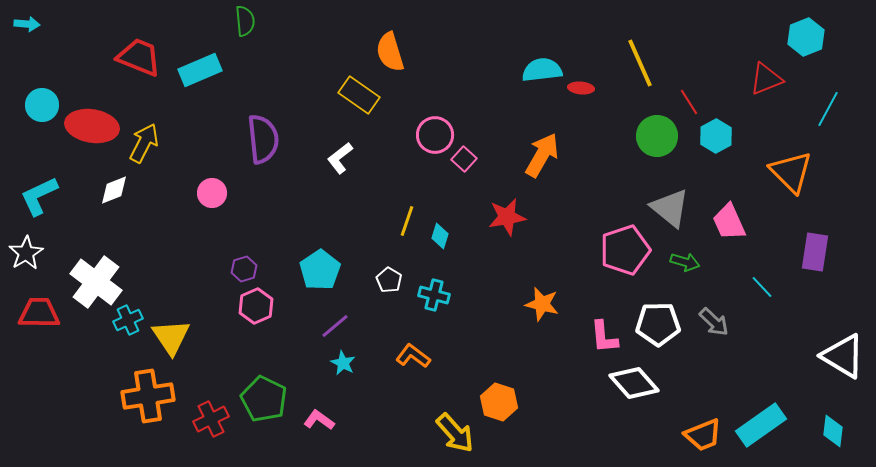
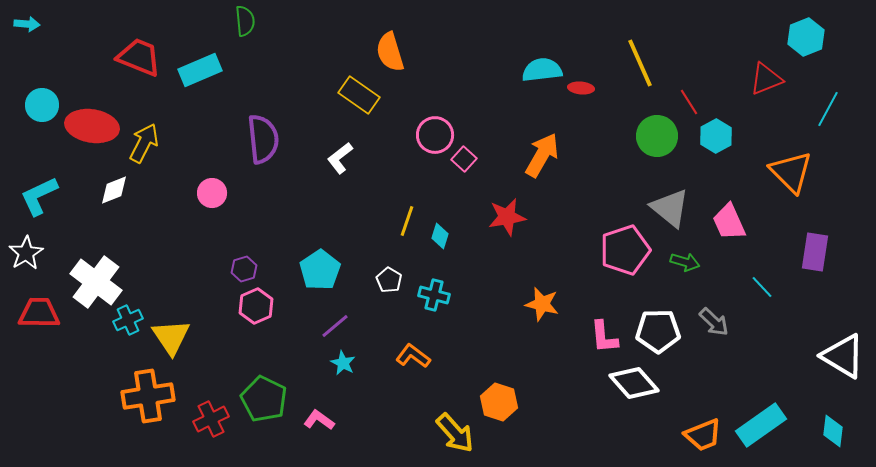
white pentagon at (658, 324): moved 7 px down
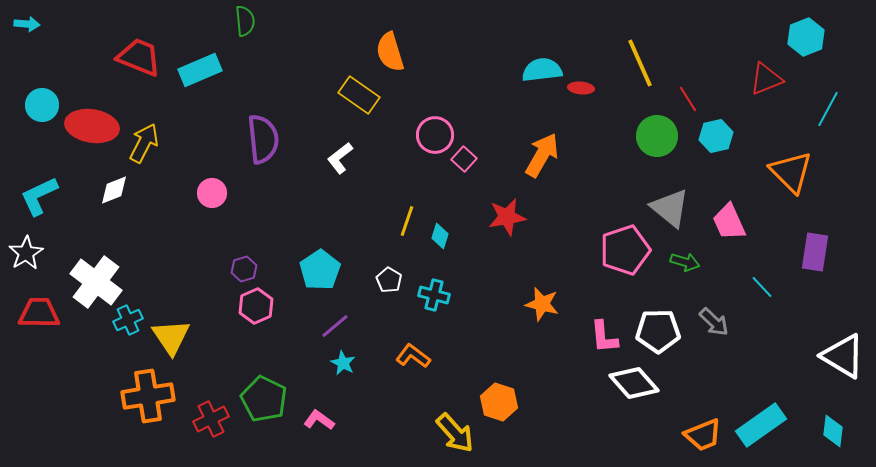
red line at (689, 102): moved 1 px left, 3 px up
cyan hexagon at (716, 136): rotated 16 degrees clockwise
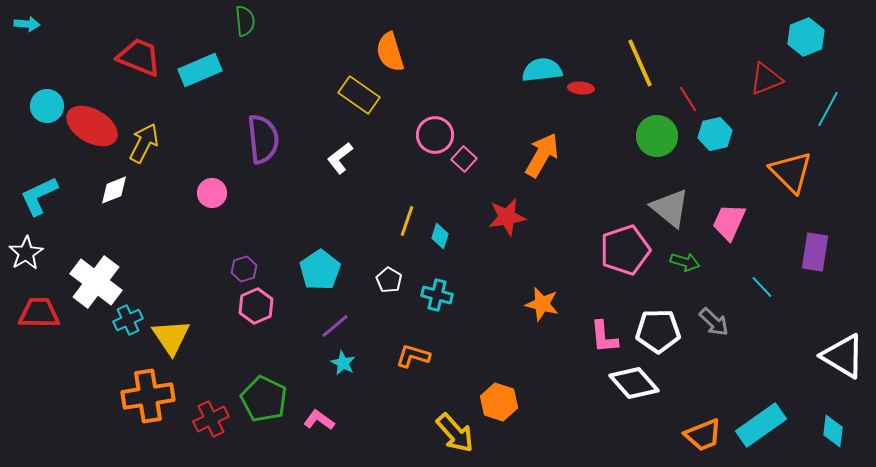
cyan circle at (42, 105): moved 5 px right, 1 px down
red ellipse at (92, 126): rotated 21 degrees clockwise
cyan hexagon at (716, 136): moved 1 px left, 2 px up
pink trapezoid at (729, 222): rotated 48 degrees clockwise
cyan cross at (434, 295): moved 3 px right
orange L-shape at (413, 356): rotated 20 degrees counterclockwise
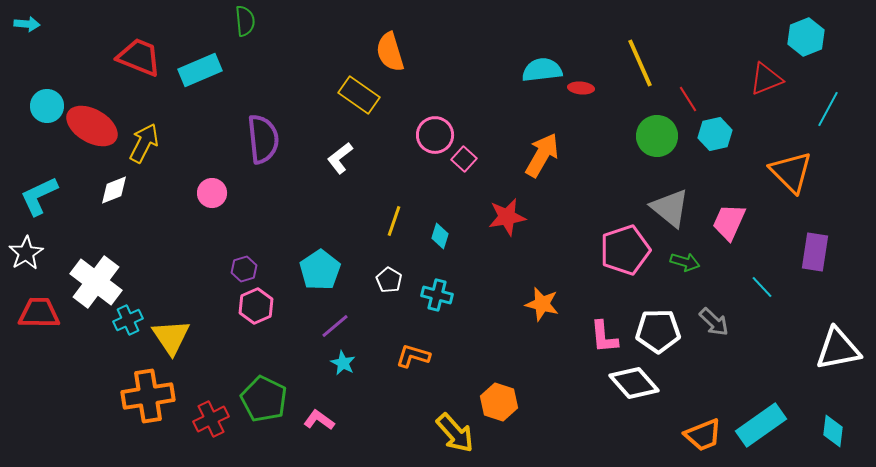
yellow line at (407, 221): moved 13 px left
white triangle at (843, 356): moved 5 px left, 7 px up; rotated 42 degrees counterclockwise
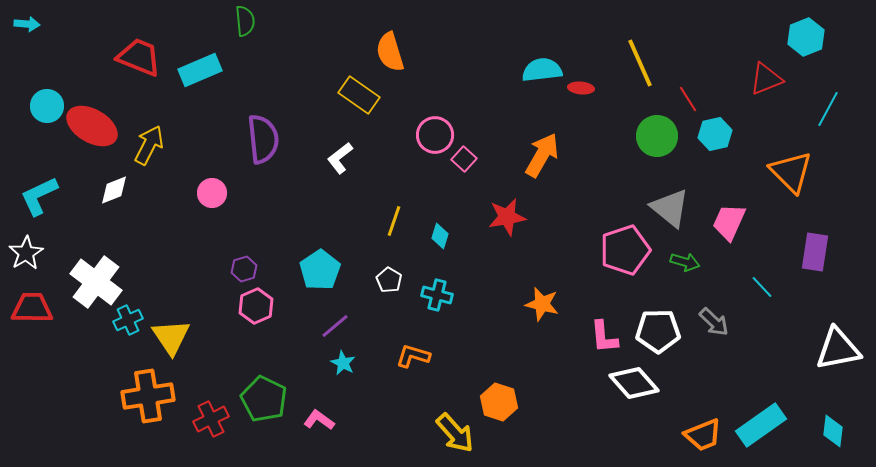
yellow arrow at (144, 143): moved 5 px right, 2 px down
red trapezoid at (39, 313): moved 7 px left, 5 px up
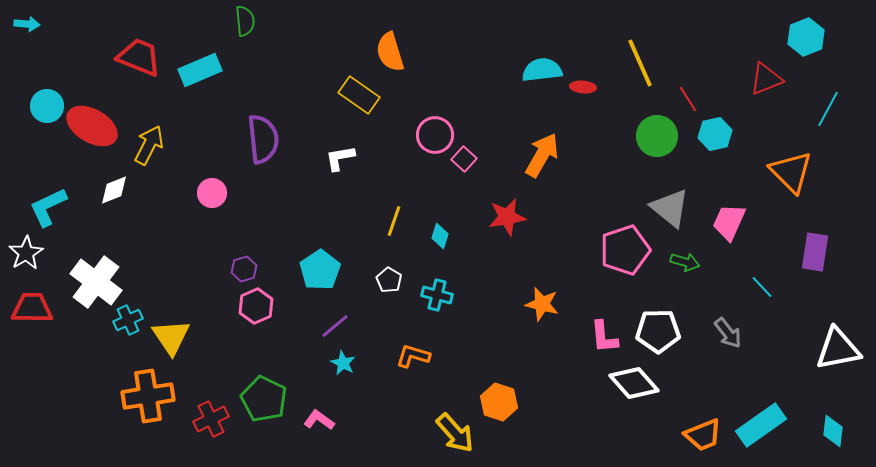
red ellipse at (581, 88): moved 2 px right, 1 px up
white L-shape at (340, 158): rotated 28 degrees clockwise
cyan L-shape at (39, 196): moved 9 px right, 11 px down
gray arrow at (714, 322): moved 14 px right, 11 px down; rotated 8 degrees clockwise
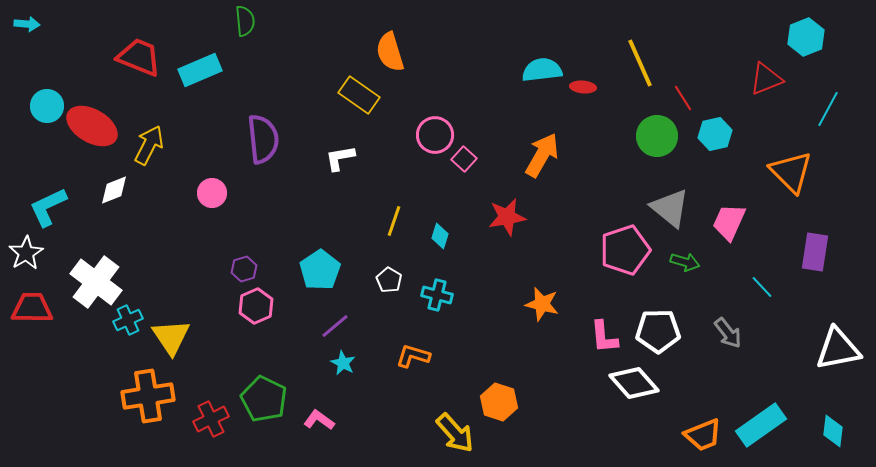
red line at (688, 99): moved 5 px left, 1 px up
